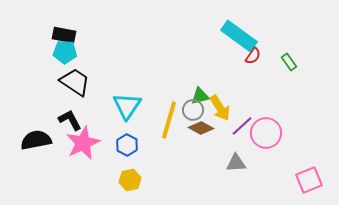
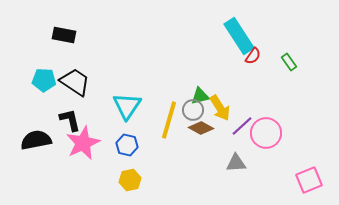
cyan rectangle: rotated 21 degrees clockwise
cyan pentagon: moved 21 px left, 28 px down
black L-shape: rotated 15 degrees clockwise
blue hexagon: rotated 15 degrees counterclockwise
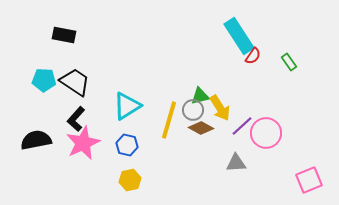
cyan triangle: rotated 24 degrees clockwise
black L-shape: moved 6 px right, 1 px up; rotated 125 degrees counterclockwise
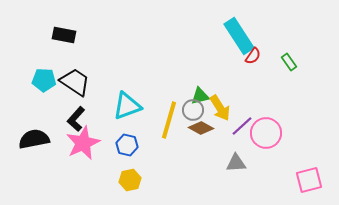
cyan triangle: rotated 12 degrees clockwise
black semicircle: moved 2 px left, 1 px up
pink square: rotated 8 degrees clockwise
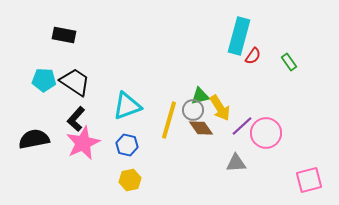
cyan rectangle: rotated 48 degrees clockwise
brown diamond: rotated 25 degrees clockwise
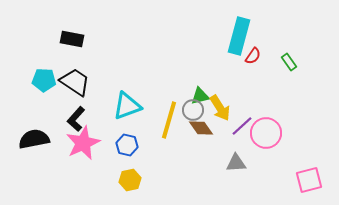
black rectangle: moved 8 px right, 4 px down
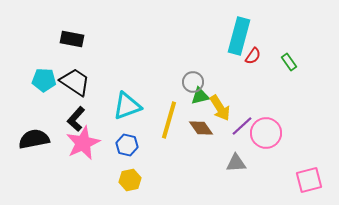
gray circle: moved 28 px up
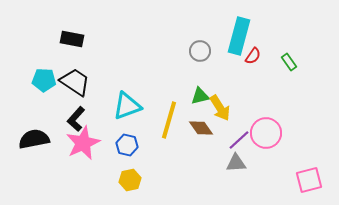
gray circle: moved 7 px right, 31 px up
purple line: moved 3 px left, 14 px down
